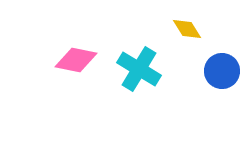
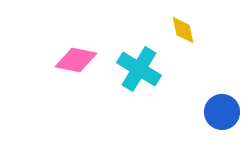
yellow diamond: moved 4 px left, 1 px down; rotated 20 degrees clockwise
blue circle: moved 41 px down
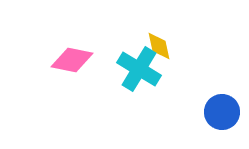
yellow diamond: moved 24 px left, 16 px down
pink diamond: moved 4 px left
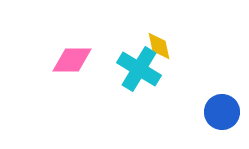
pink diamond: rotated 12 degrees counterclockwise
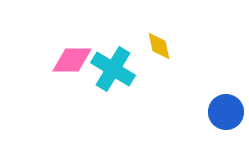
cyan cross: moved 26 px left
blue circle: moved 4 px right
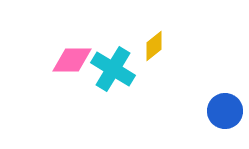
yellow diamond: moved 5 px left; rotated 64 degrees clockwise
blue circle: moved 1 px left, 1 px up
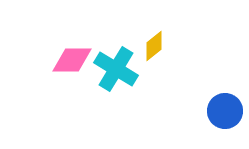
cyan cross: moved 3 px right
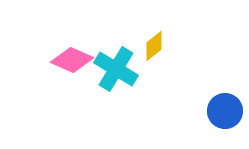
pink diamond: rotated 24 degrees clockwise
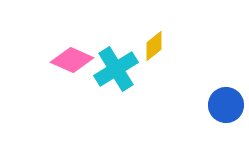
cyan cross: rotated 27 degrees clockwise
blue circle: moved 1 px right, 6 px up
